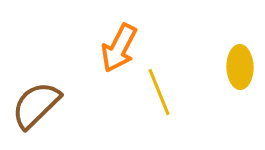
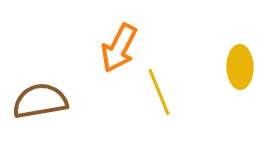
brown semicircle: moved 4 px right, 4 px up; rotated 34 degrees clockwise
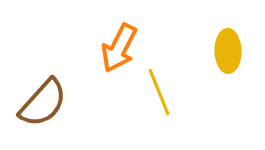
yellow ellipse: moved 12 px left, 16 px up
brown semicircle: moved 3 px right, 2 px down; rotated 142 degrees clockwise
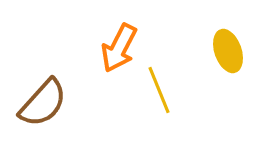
yellow ellipse: rotated 18 degrees counterclockwise
yellow line: moved 2 px up
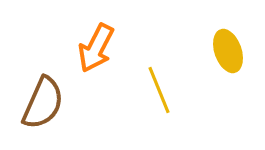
orange arrow: moved 23 px left
brown semicircle: rotated 18 degrees counterclockwise
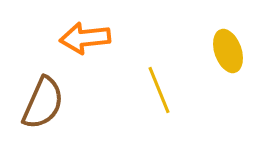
orange arrow: moved 11 px left, 10 px up; rotated 57 degrees clockwise
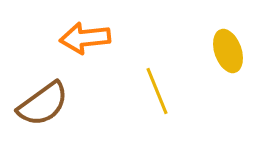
yellow line: moved 2 px left, 1 px down
brown semicircle: moved 1 px down; rotated 30 degrees clockwise
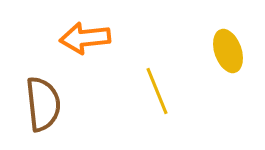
brown semicircle: rotated 60 degrees counterclockwise
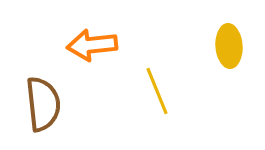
orange arrow: moved 7 px right, 7 px down
yellow ellipse: moved 1 px right, 5 px up; rotated 15 degrees clockwise
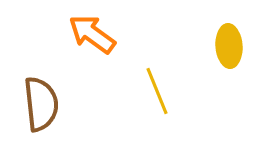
orange arrow: moved 11 px up; rotated 42 degrees clockwise
brown semicircle: moved 2 px left
